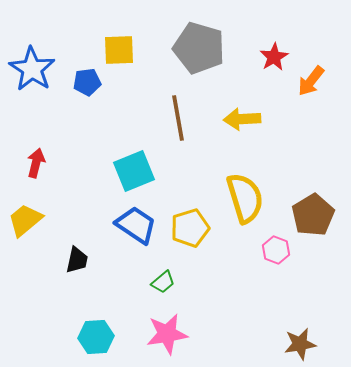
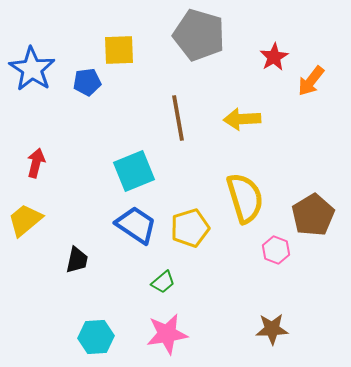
gray pentagon: moved 13 px up
brown star: moved 28 px left, 15 px up; rotated 8 degrees clockwise
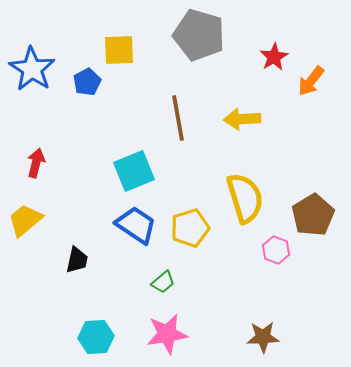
blue pentagon: rotated 20 degrees counterclockwise
brown star: moved 9 px left, 8 px down
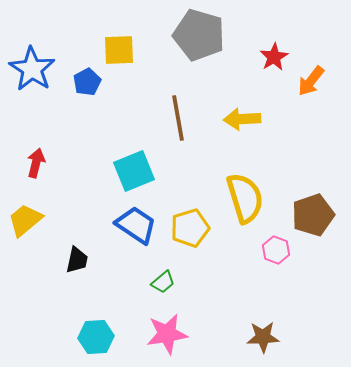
brown pentagon: rotated 12 degrees clockwise
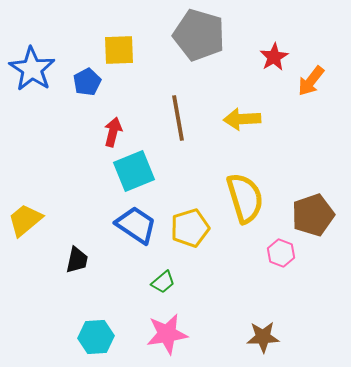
red arrow: moved 77 px right, 31 px up
pink hexagon: moved 5 px right, 3 px down
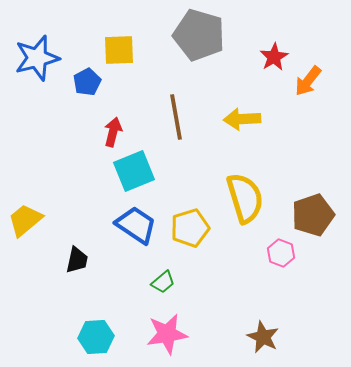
blue star: moved 5 px right, 11 px up; rotated 24 degrees clockwise
orange arrow: moved 3 px left
brown line: moved 2 px left, 1 px up
brown star: rotated 28 degrees clockwise
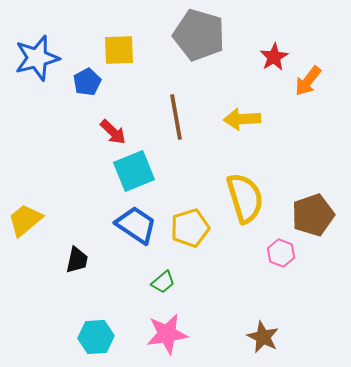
red arrow: rotated 120 degrees clockwise
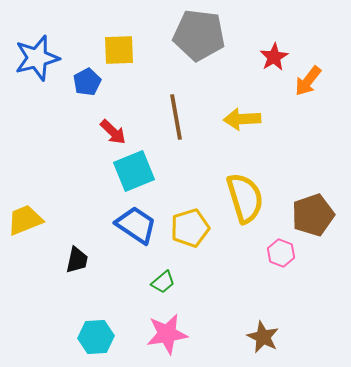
gray pentagon: rotated 9 degrees counterclockwise
yellow trapezoid: rotated 18 degrees clockwise
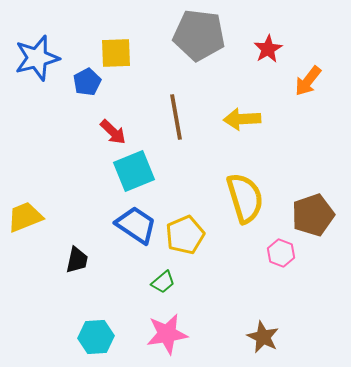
yellow square: moved 3 px left, 3 px down
red star: moved 6 px left, 8 px up
yellow trapezoid: moved 3 px up
yellow pentagon: moved 5 px left, 7 px down; rotated 6 degrees counterclockwise
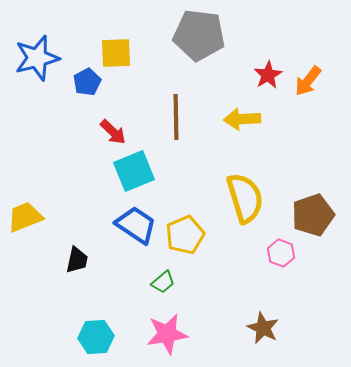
red star: moved 26 px down
brown line: rotated 9 degrees clockwise
brown star: moved 9 px up
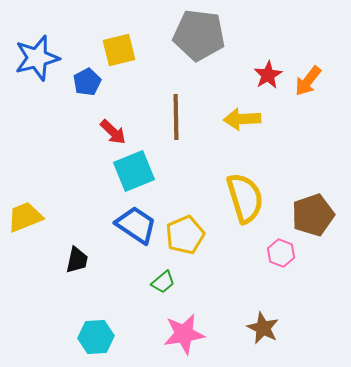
yellow square: moved 3 px right, 3 px up; rotated 12 degrees counterclockwise
pink star: moved 17 px right
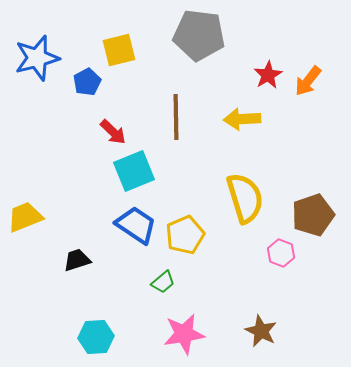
black trapezoid: rotated 120 degrees counterclockwise
brown star: moved 2 px left, 3 px down
